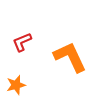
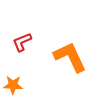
orange star: moved 3 px left; rotated 18 degrees clockwise
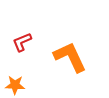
orange star: moved 2 px right
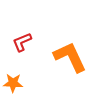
orange star: moved 2 px left, 2 px up
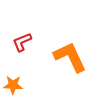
orange star: moved 2 px down
